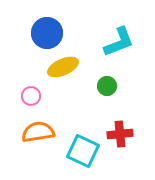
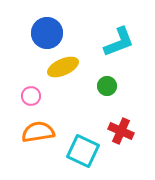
red cross: moved 1 px right, 3 px up; rotated 30 degrees clockwise
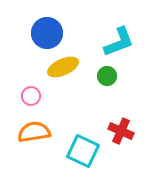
green circle: moved 10 px up
orange semicircle: moved 4 px left
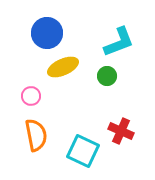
orange semicircle: moved 2 px right, 3 px down; rotated 88 degrees clockwise
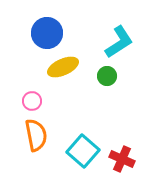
cyan L-shape: rotated 12 degrees counterclockwise
pink circle: moved 1 px right, 5 px down
red cross: moved 1 px right, 28 px down
cyan square: rotated 16 degrees clockwise
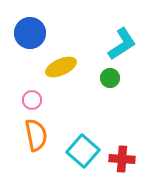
blue circle: moved 17 px left
cyan L-shape: moved 3 px right, 2 px down
yellow ellipse: moved 2 px left
green circle: moved 3 px right, 2 px down
pink circle: moved 1 px up
red cross: rotated 20 degrees counterclockwise
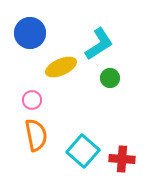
cyan L-shape: moved 23 px left
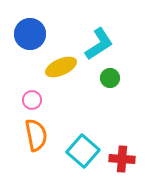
blue circle: moved 1 px down
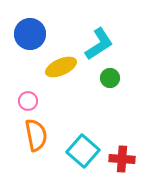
pink circle: moved 4 px left, 1 px down
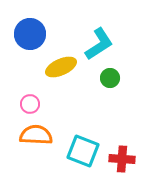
pink circle: moved 2 px right, 3 px down
orange semicircle: rotated 76 degrees counterclockwise
cyan square: rotated 20 degrees counterclockwise
